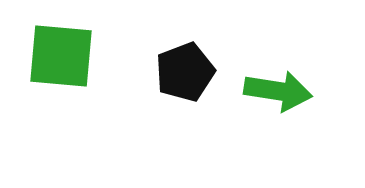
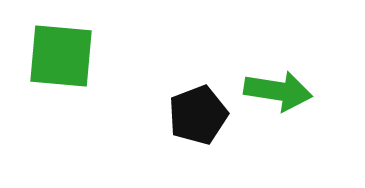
black pentagon: moved 13 px right, 43 px down
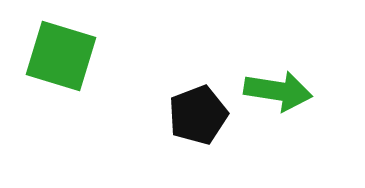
green square: rotated 12 degrees clockwise
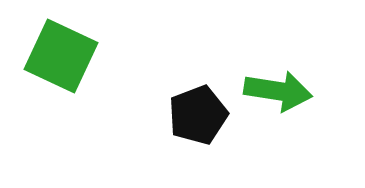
green square: rotated 8 degrees clockwise
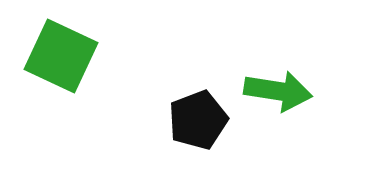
black pentagon: moved 5 px down
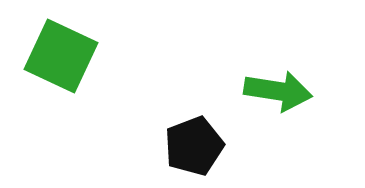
black pentagon: moved 4 px left, 26 px down
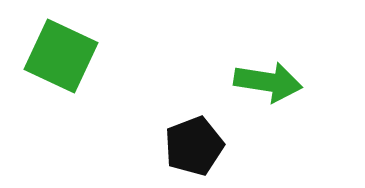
green arrow: moved 10 px left, 9 px up
